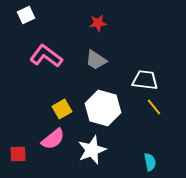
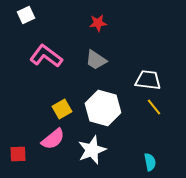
white trapezoid: moved 3 px right
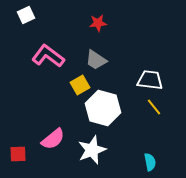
pink L-shape: moved 2 px right
white trapezoid: moved 2 px right
yellow square: moved 18 px right, 24 px up
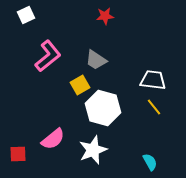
red star: moved 7 px right, 7 px up
pink L-shape: rotated 104 degrees clockwise
white trapezoid: moved 3 px right
white star: moved 1 px right
cyan semicircle: rotated 18 degrees counterclockwise
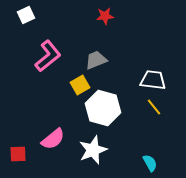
gray trapezoid: rotated 125 degrees clockwise
cyan semicircle: moved 1 px down
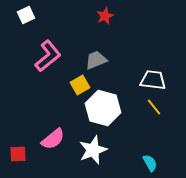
red star: rotated 18 degrees counterclockwise
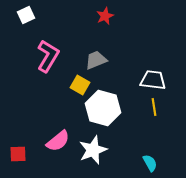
pink L-shape: rotated 20 degrees counterclockwise
yellow square: rotated 30 degrees counterclockwise
yellow line: rotated 30 degrees clockwise
pink semicircle: moved 5 px right, 2 px down
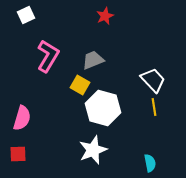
gray trapezoid: moved 3 px left
white trapezoid: rotated 40 degrees clockwise
pink semicircle: moved 36 px left, 23 px up; rotated 35 degrees counterclockwise
cyan semicircle: rotated 18 degrees clockwise
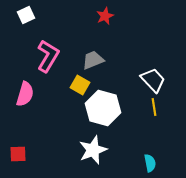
pink semicircle: moved 3 px right, 24 px up
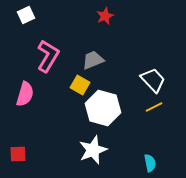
yellow line: rotated 72 degrees clockwise
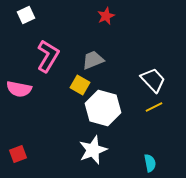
red star: moved 1 px right
pink semicircle: moved 6 px left, 5 px up; rotated 85 degrees clockwise
red square: rotated 18 degrees counterclockwise
